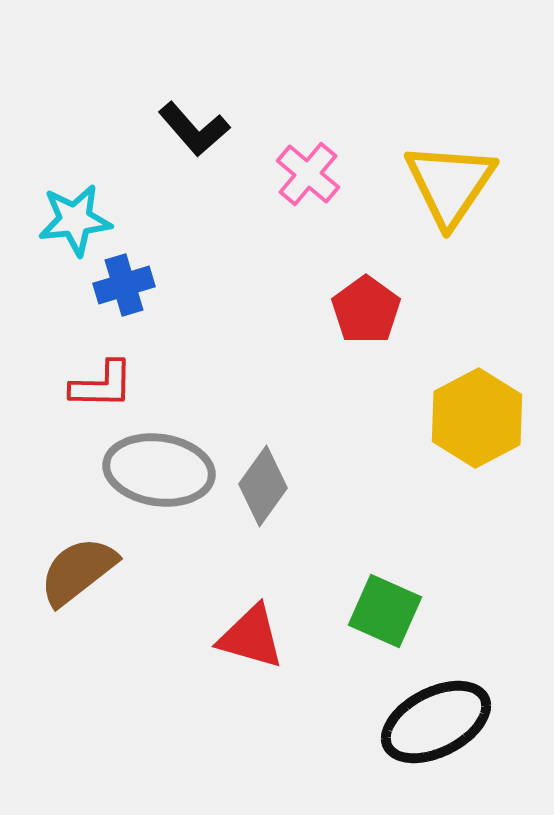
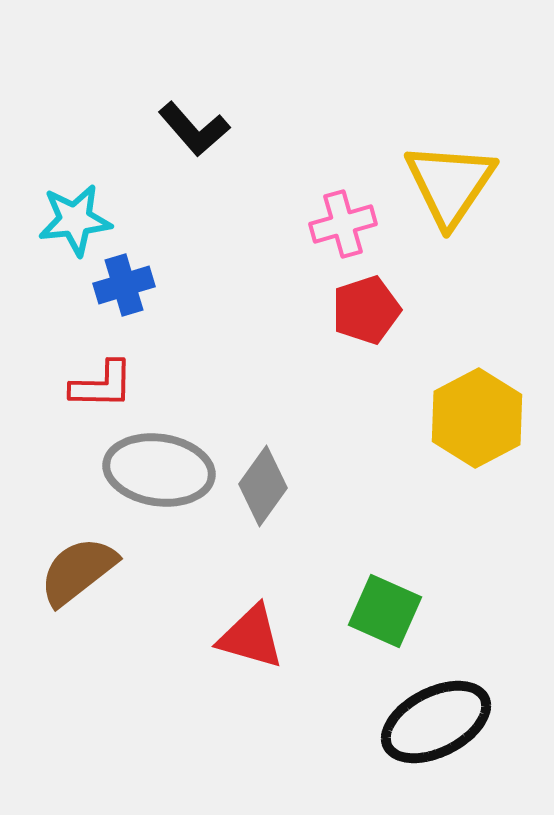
pink cross: moved 35 px right, 50 px down; rotated 34 degrees clockwise
red pentagon: rotated 18 degrees clockwise
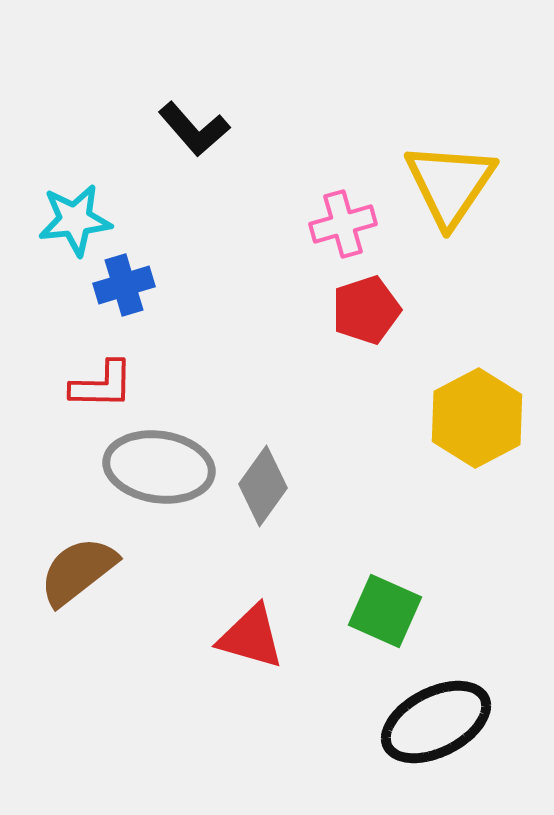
gray ellipse: moved 3 px up
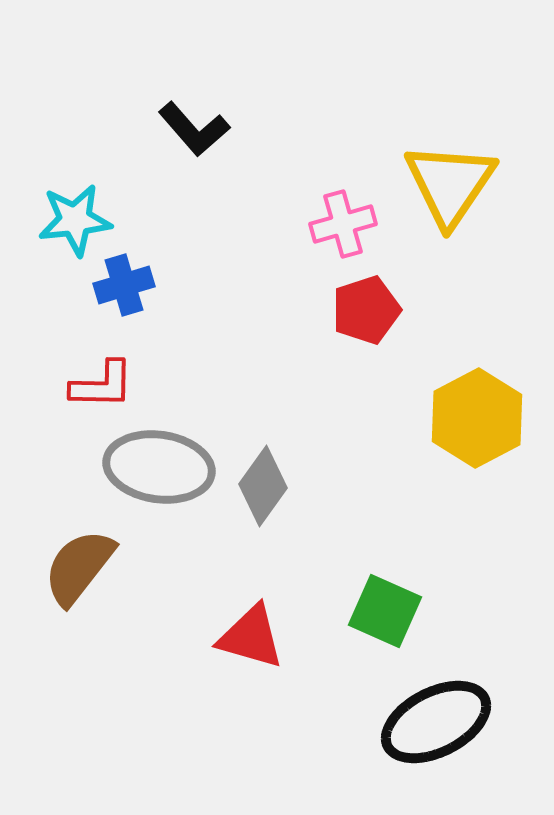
brown semicircle: moved 1 px right, 4 px up; rotated 14 degrees counterclockwise
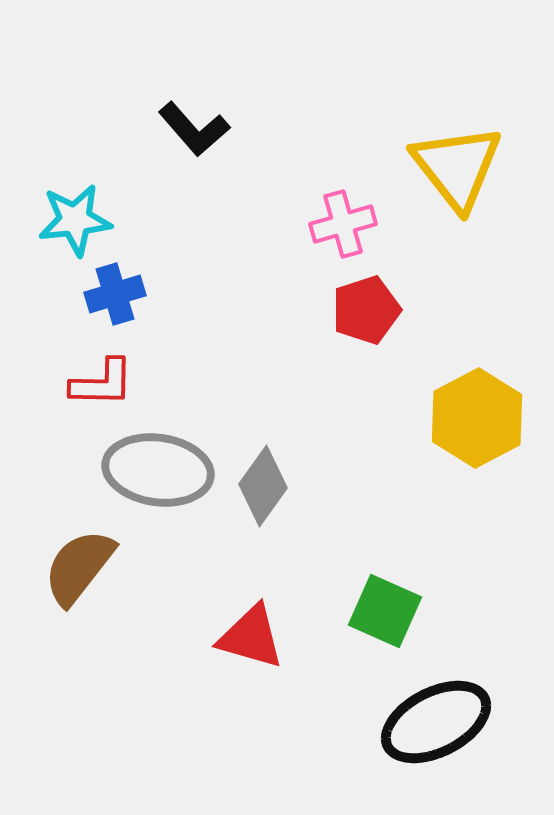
yellow triangle: moved 7 px right, 17 px up; rotated 12 degrees counterclockwise
blue cross: moved 9 px left, 9 px down
red L-shape: moved 2 px up
gray ellipse: moved 1 px left, 3 px down
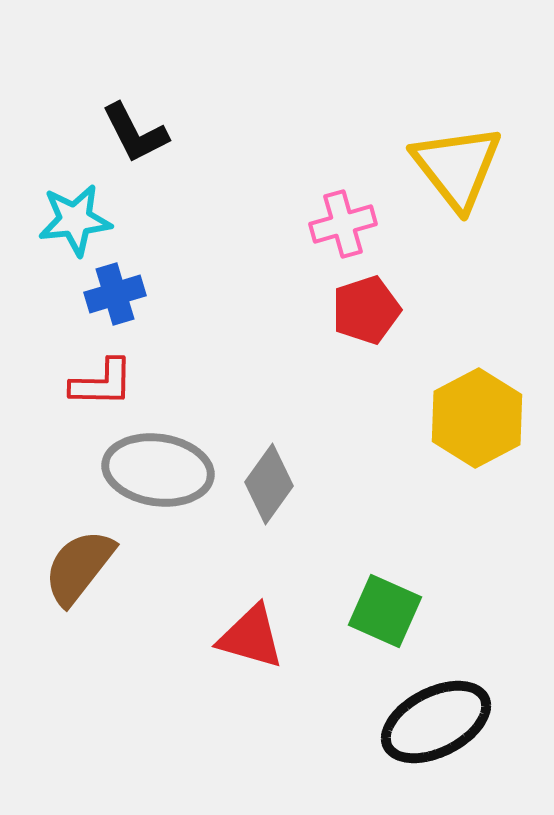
black L-shape: moved 59 px left, 4 px down; rotated 14 degrees clockwise
gray diamond: moved 6 px right, 2 px up
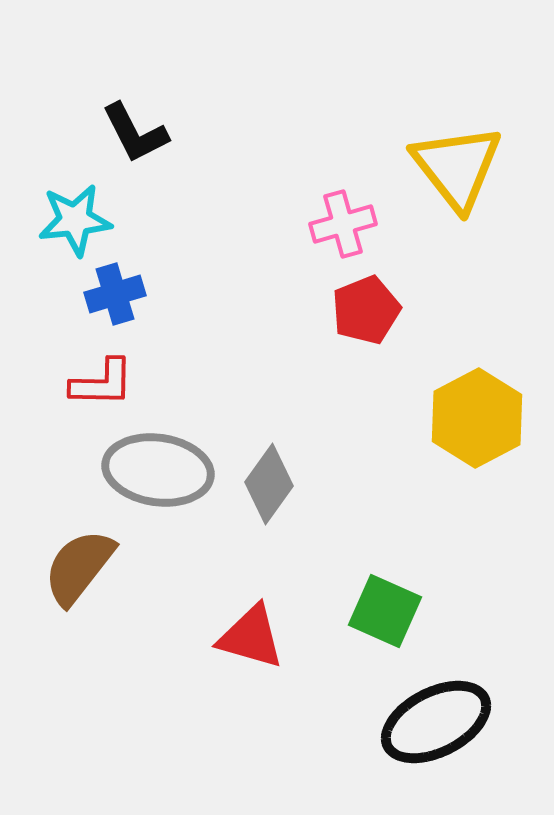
red pentagon: rotated 4 degrees counterclockwise
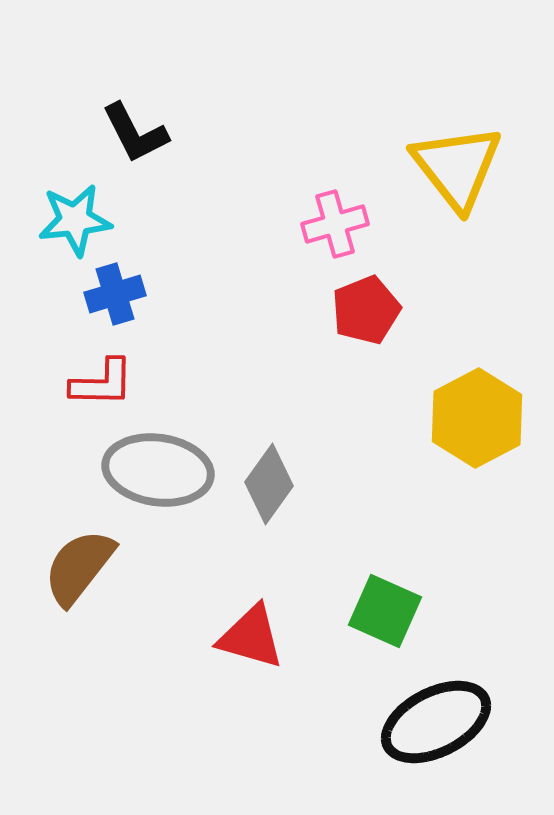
pink cross: moved 8 px left
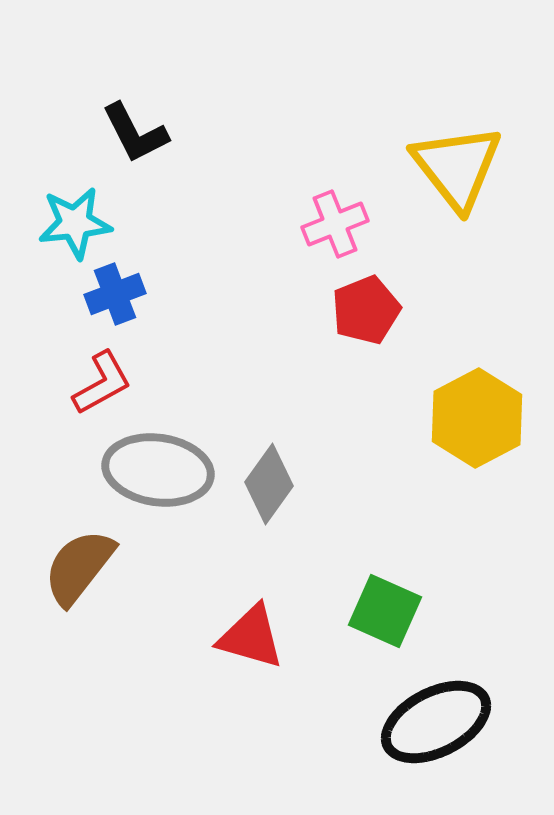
cyan star: moved 3 px down
pink cross: rotated 6 degrees counterclockwise
blue cross: rotated 4 degrees counterclockwise
red L-shape: rotated 30 degrees counterclockwise
